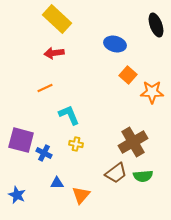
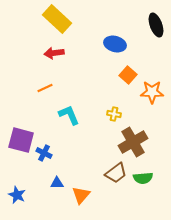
yellow cross: moved 38 px right, 30 px up
green semicircle: moved 2 px down
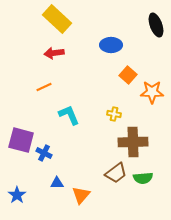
blue ellipse: moved 4 px left, 1 px down; rotated 15 degrees counterclockwise
orange line: moved 1 px left, 1 px up
brown cross: rotated 28 degrees clockwise
blue star: rotated 12 degrees clockwise
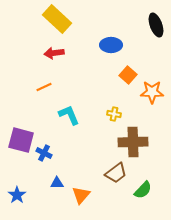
green semicircle: moved 12 px down; rotated 42 degrees counterclockwise
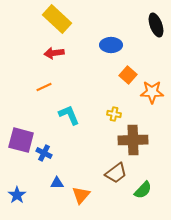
brown cross: moved 2 px up
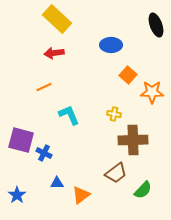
orange triangle: rotated 12 degrees clockwise
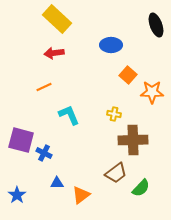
green semicircle: moved 2 px left, 2 px up
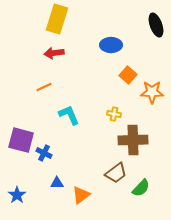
yellow rectangle: rotated 64 degrees clockwise
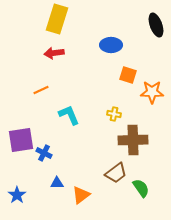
orange square: rotated 24 degrees counterclockwise
orange line: moved 3 px left, 3 px down
purple square: rotated 24 degrees counterclockwise
green semicircle: rotated 78 degrees counterclockwise
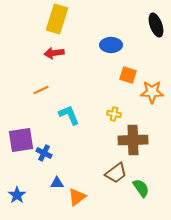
orange triangle: moved 4 px left, 2 px down
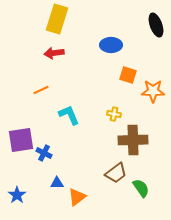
orange star: moved 1 px right, 1 px up
